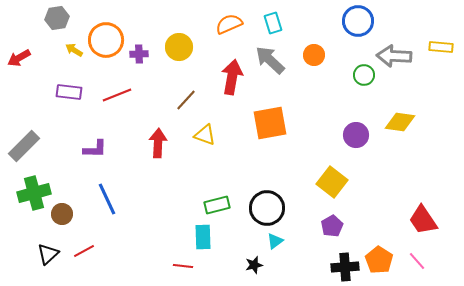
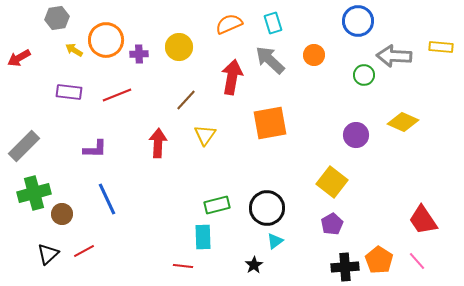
yellow diamond at (400, 122): moved 3 px right; rotated 16 degrees clockwise
yellow triangle at (205, 135): rotated 45 degrees clockwise
purple pentagon at (332, 226): moved 2 px up
black star at (254, 265): rotated 18 degrees counterclockwise
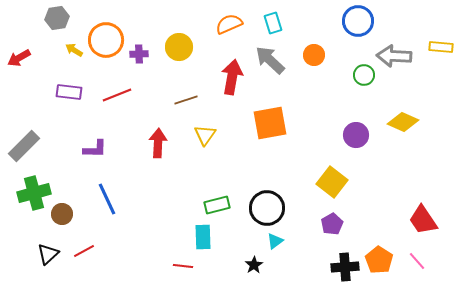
brown line at (186, 100): rotated 30 degrees clockwise
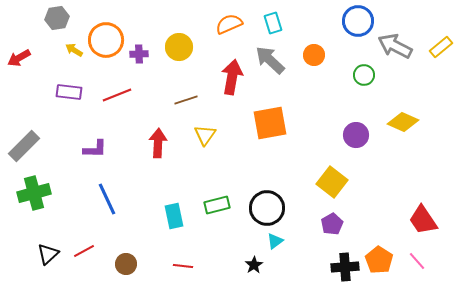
yellow rectangle at (441, 47): rotated 45 degrees counterclockwise
gray arrow at (394, 56): moved 1 px right, 10 px up; rotated 24 degrees clockwise
brown circle at (62, 214): moved 64 px right, 50 px down
cyan rectangle at (203, 237): moved 29 px left, 21 px up; rotated 10 degrees counterclockwise
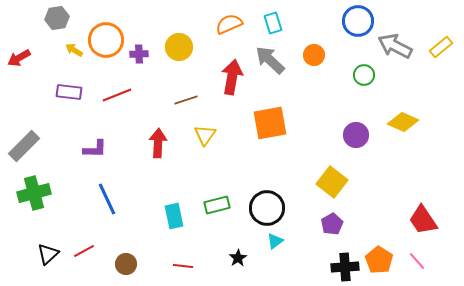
black star at (254, 265): moved 16 px left, 7 px up
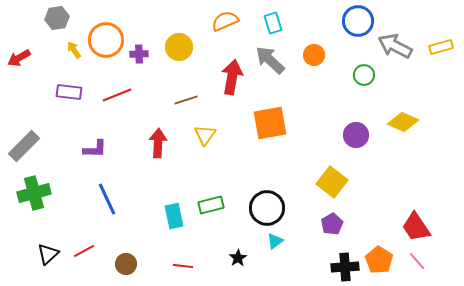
orange semicircle at (229, 24): moved 4 px left, 3 px up
yellow rectangle at (441, 47): rotated 25 degrees clockwise
yellow arrow at (74, 50): rotated 24 degrees clockwise
green rectangle at (217, 205): moved 6 px left
red trapezoid at (423, 220): moved 7 px left, 7 px down
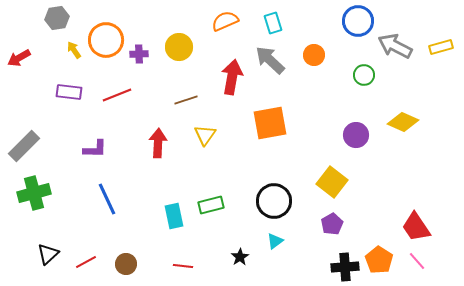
black circle at (267, 208): moved 7 px right, 7 px up
red line at (84, 251): moved 2 px right, 11 px down
black star at (238, 258): moved 2 px right, 1 px up
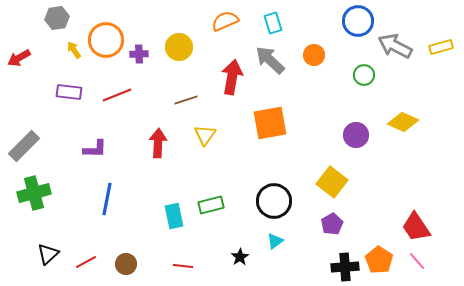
blue line at (107, 199): rotated 36 degrees clockwise
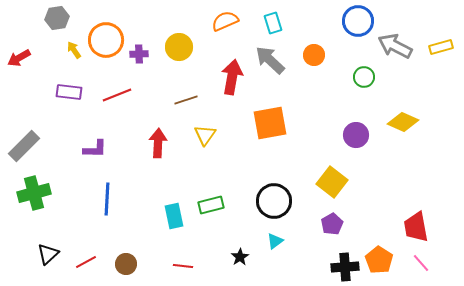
green circle at (364, 75): moved 2 px down
blue line at (107, 199): rotated 8 degrees counterclockwise
red trapezoid at (416, 227): rotated 24 degrees clockwise
pink line at (417, 261): moved 4 px right, 2 px down
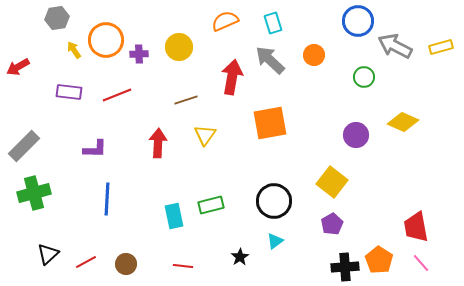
red arrow at (19, 58): moved 1 px left, 9 px down
